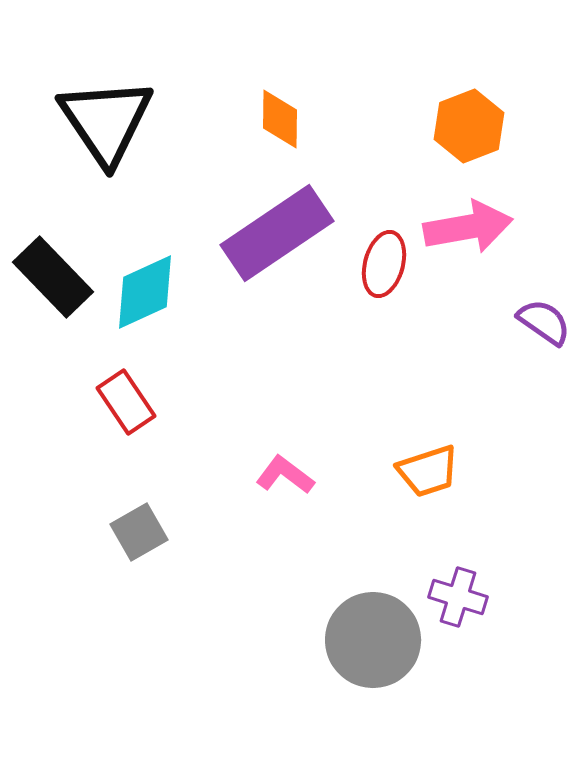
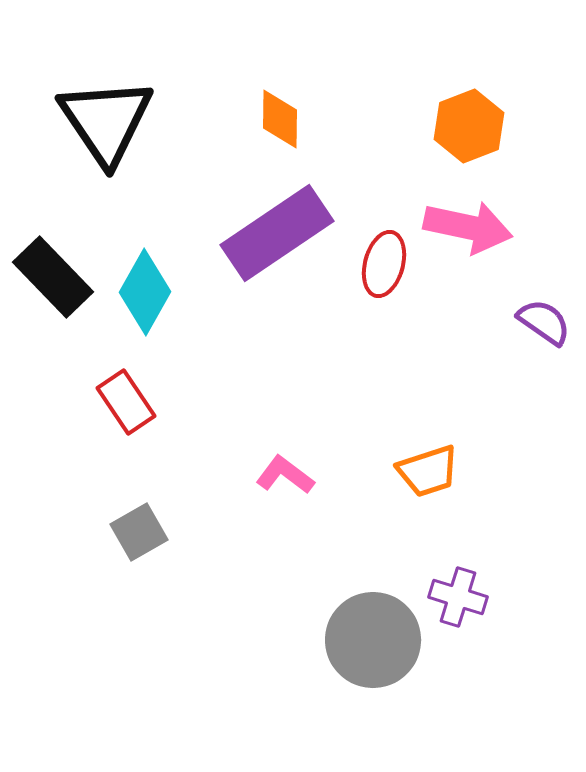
pink arrow: rotated 22 degrees clockwise
cyan diamond: rotated 36 degrees counterclockwise
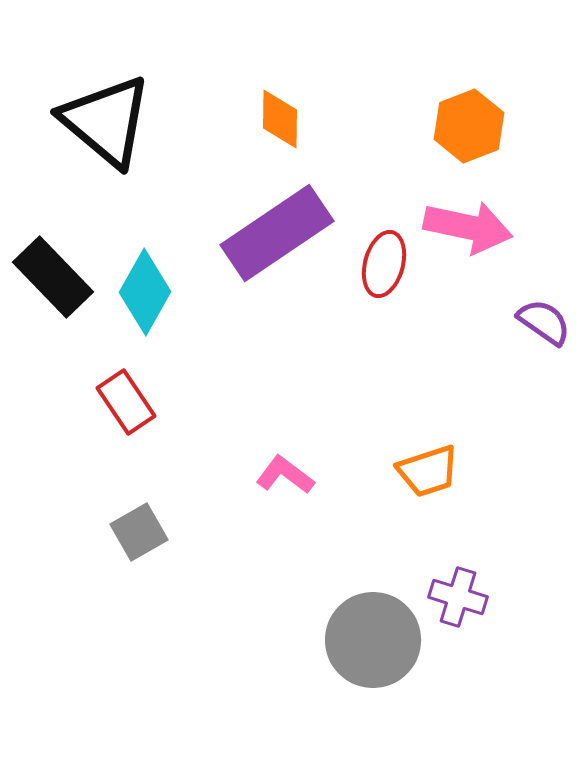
black triangle: rotated 16 degrees counterclockwise
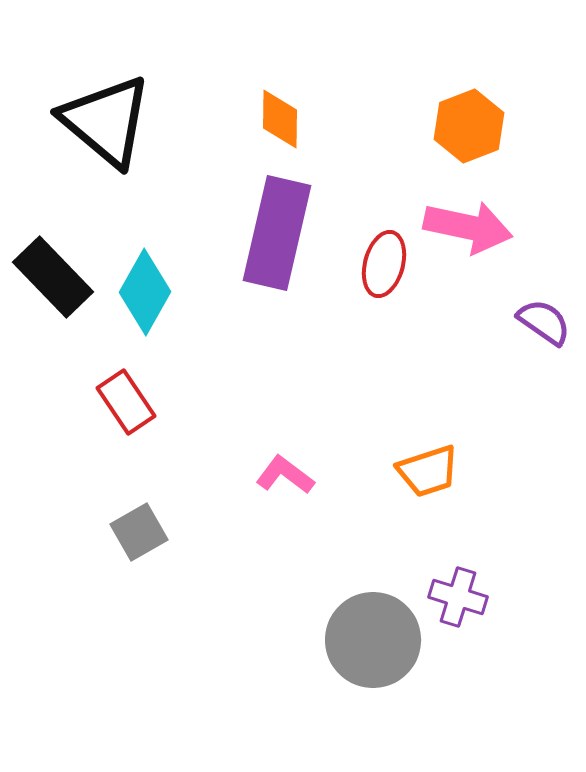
purple rectangle: rotated 43 degrees counterclockwise
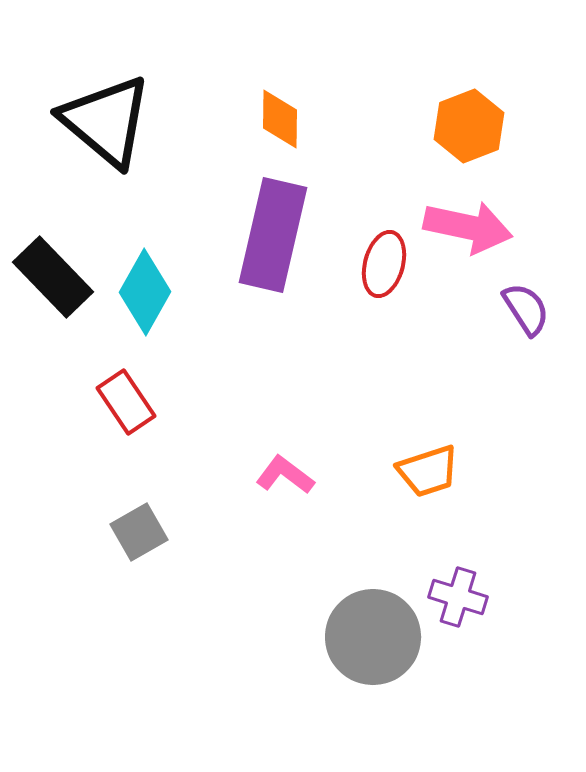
purple rectangle: moved 4 px left, 2 px down
purple semicircle: moved 18 px left, 13 px up; rotated 22 degrees clockwise
gray circle: moved 3 px up
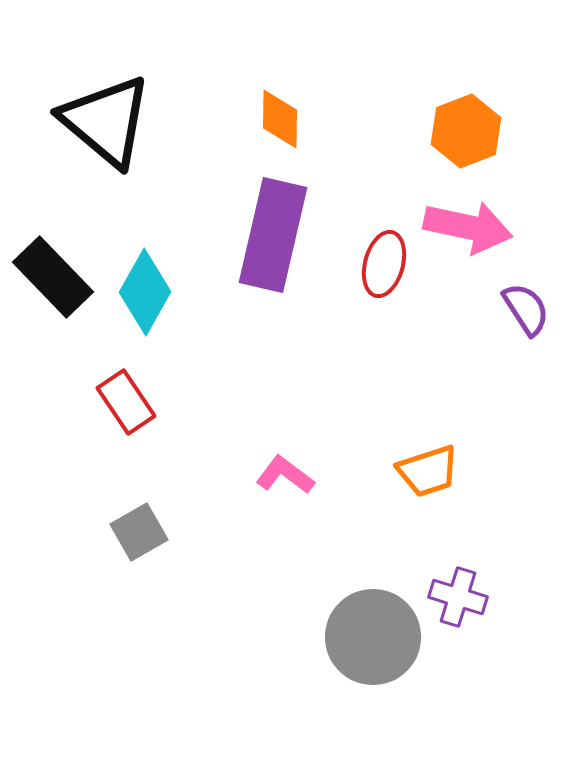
orange hexagon: moved 3 px left, 5 px down
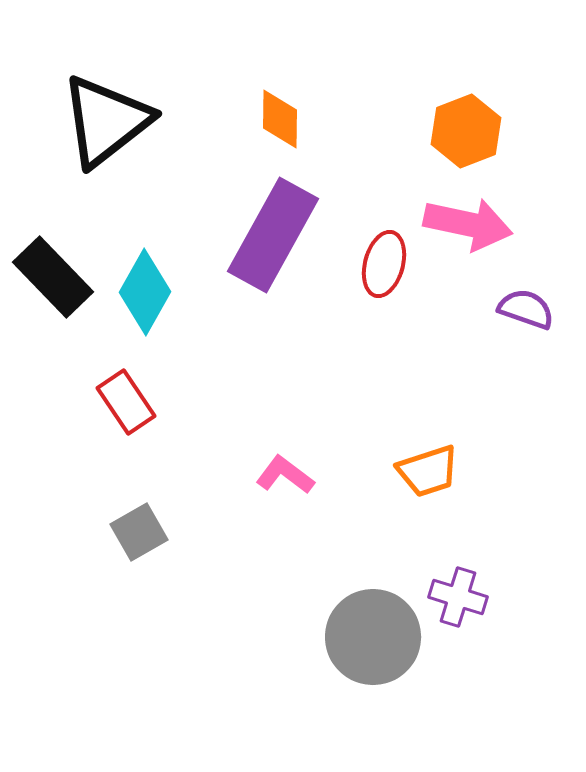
black triangle: rotated 42 degrees clockwise
pink arrow: moved 3 px up
purple rectangle: rotated 16 degrees clockwise
purple semicircle: rotated 38 degrees counterclockwise
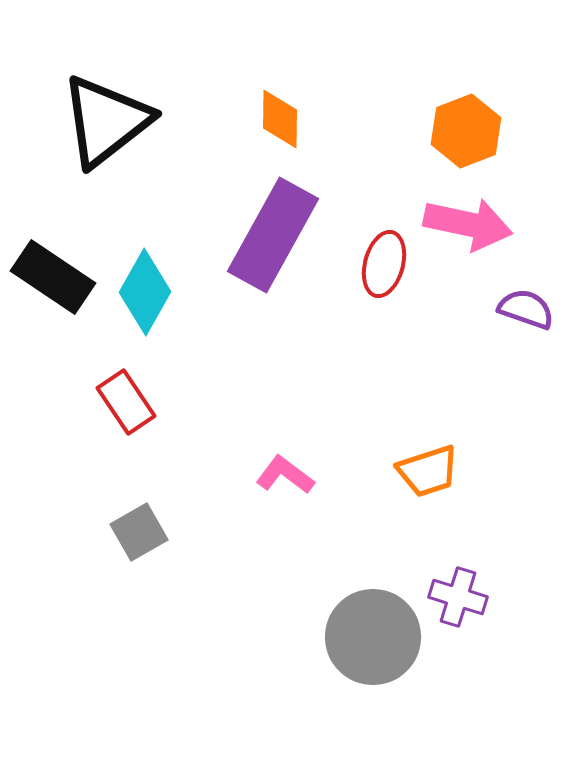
black rectangle: rotated 12 degrees counterclockwise
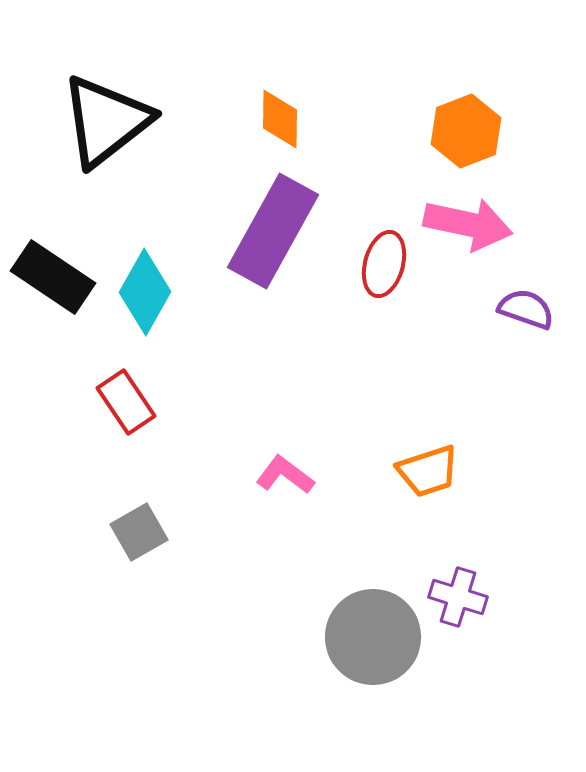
purple rectangle: moved 4 px up
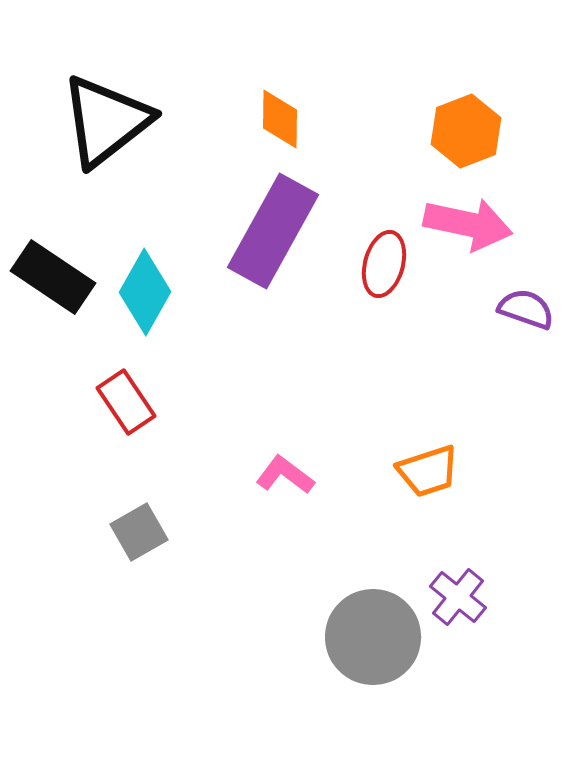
purple cross: rotated 22 degrees clockwise
